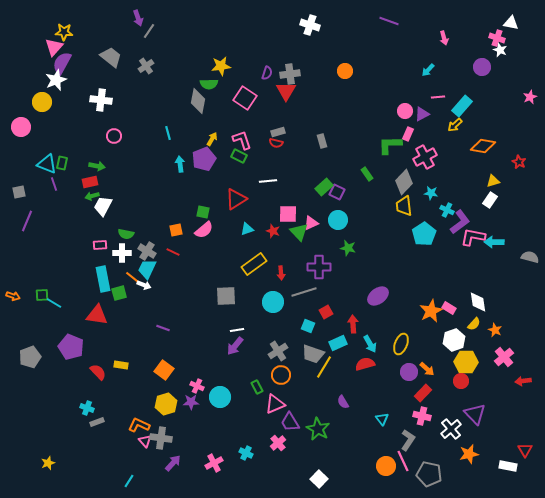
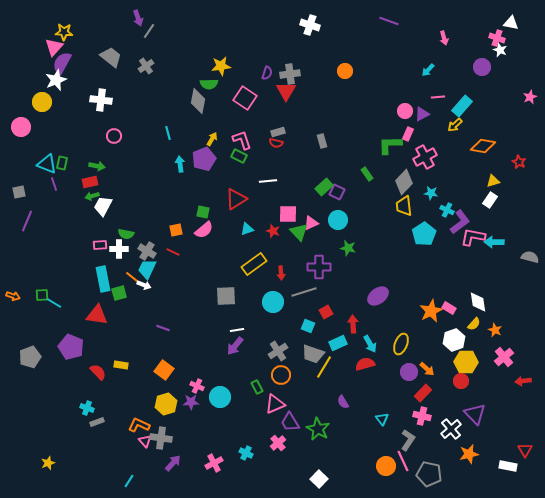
white cross at (122, 253): moved 3 px left, 4 px up
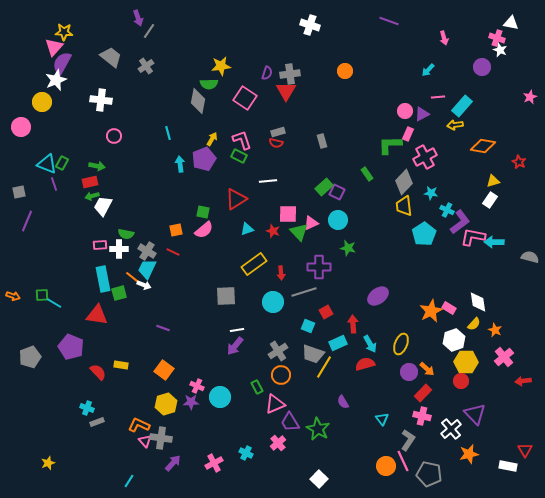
yellow arrow at (455, 125): rotated 35 degrees clockwise
green rectangle at (62, 163): rotated 16 degrees clockwise
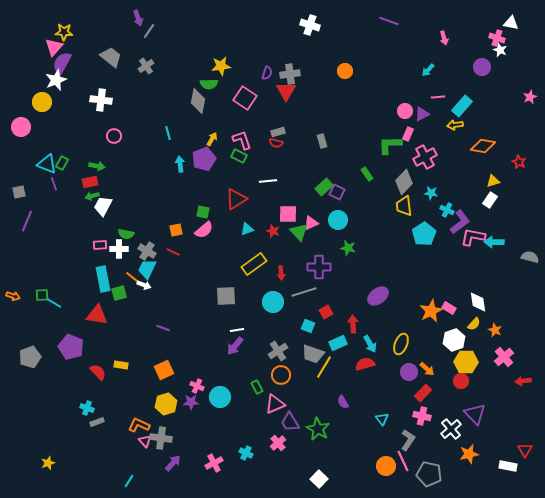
orange square at (164, 370): rotated 30 degrees clockwise
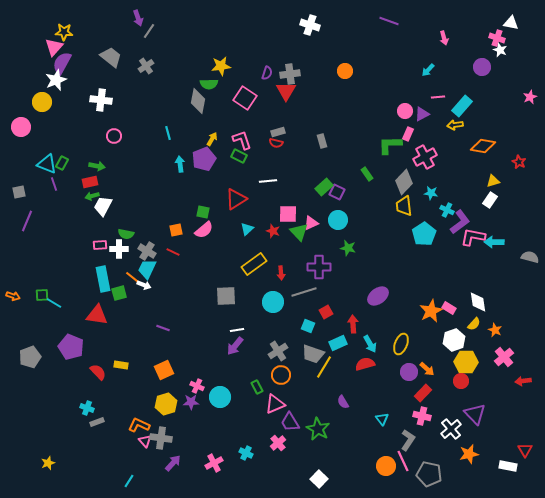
cyan triangle at (247, 229): rotated 24 degrees counterclockwise
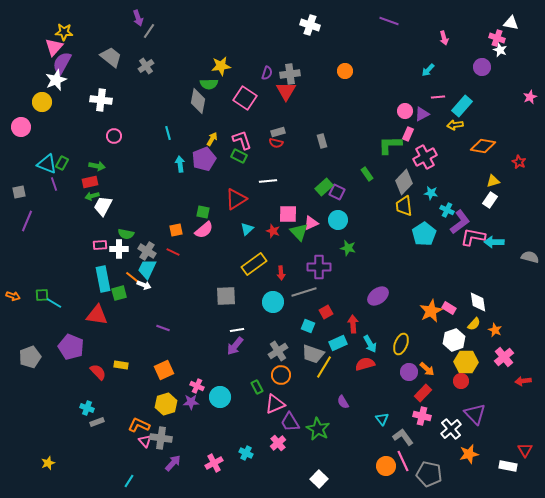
gray L-shape at (408, 440): moved 5 px left, 3 px up; rotated 70 degrees counterclockwise
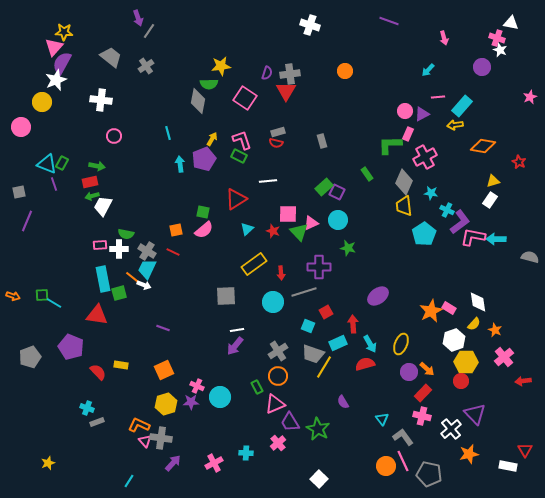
gray diamond at (404, 182): rotated 20 degrees counterclockwise
cyan arrow at (494, 242): moved 2 px right, 3 px up
orange circle at (281, 375): moved 3 px left, 1 px down
cyan cross at (246, 453): rotated 24 degrees counterclockwise
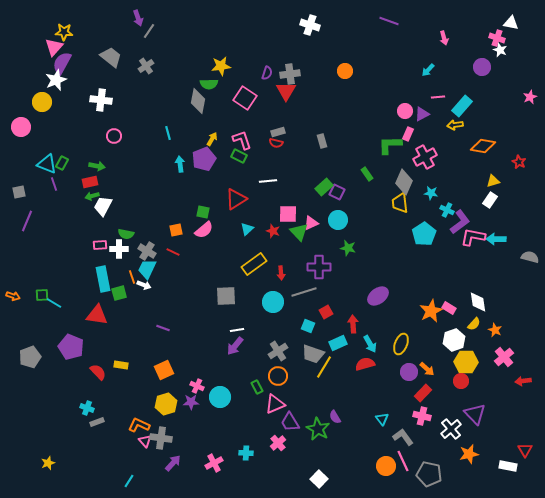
yellow trapezoid at (404, 206): moved 4 px left, 3 px up
orange line at (132, 277): rotated 32 degrees clockwise
purple semicircle at (343, 402): moved 8 px left, 15 px down
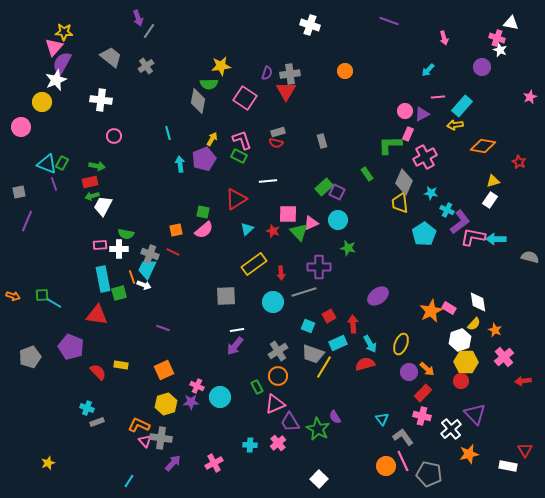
gray cross at (147, 251): moved 3 px right, 3 px down; rotated 12 degrees counterclockwise
red square at (326, 312): moved 3 px right, 4 px down
white hexagon at (454, 340): moved 6 px right
cyan cross at (246, 453): moved 4 px right, 8 px up
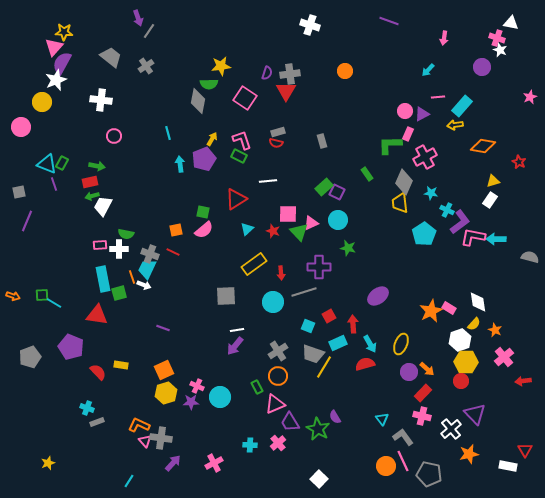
pink arrow at (444, 38): rotated 24 degrees clockwise
yellow hexagon at (166, 404): moved 11 px up
